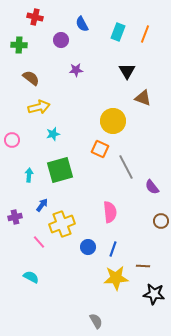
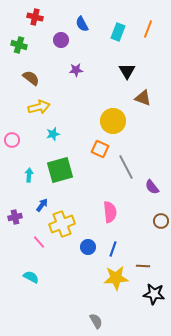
orange line: moved 3 px right, 5 px up
green cross: rotated 14 degrees clockwise
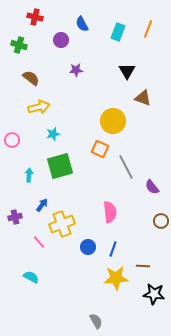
green square: moved 4 px up
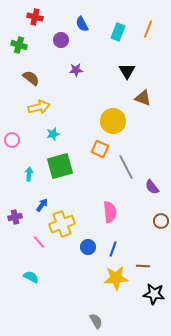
cyan arrow: moved 1 px up
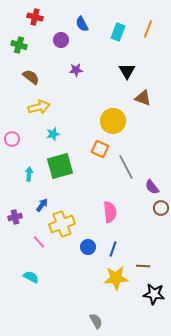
brown semicircle: moved 1 px up
pink circle: moved 1 px up
brown circle: moved 13 px up
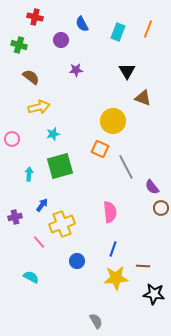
blue circle: moved 11 px left, 14 px down
